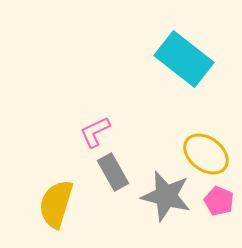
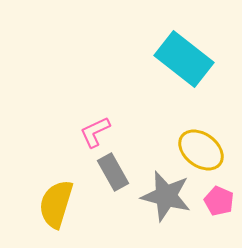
yellow ellipse: moved 5 px left, 4 px up
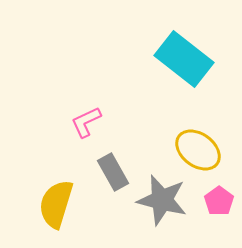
pink L-shape: moved 9 px left, 10 px up
yellow ellipse: moved 3 px left
gray star: moved 4 px left, 4 px down
pink pentagon: rotated 12 degrees clockwise
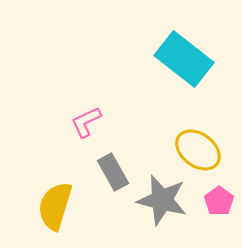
yellow semicircle: moved 1 px left, 2 px down
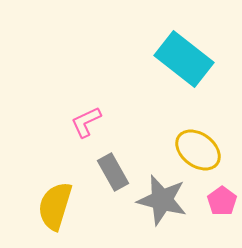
pink pentagon: moved 3 px right
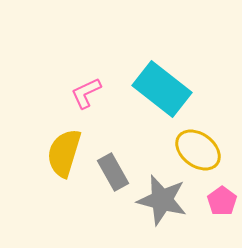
cyan rectangle: moved 22 px left, 30 px down
pink L-shape: moved 29 px up
yellow semicircle: moved 9 px right, 53 px up
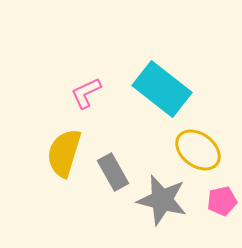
pink pentagon: rotated 24 degrees clockwise
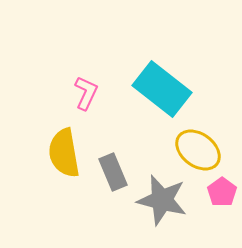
pink L-shape: rotated 140 degrees clockwise
yellow semicircle: rotated 27 degrees counterclockwise
gray rectangle: rotated 6 degrees clockwise
pink pentagon: moved 9 px up; rotated 24 degrees counterclockwise
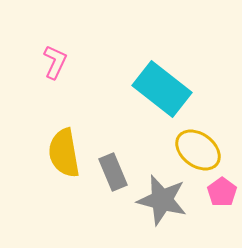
pink L-shape: moved 31 px left, 31 px up
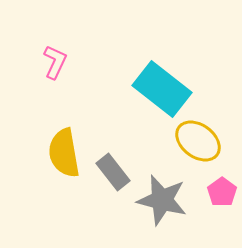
yellow ellipse: moved 9 px up
gray rectangle: rotated 15 degrees counterclockwise
